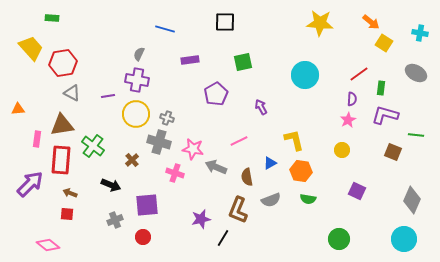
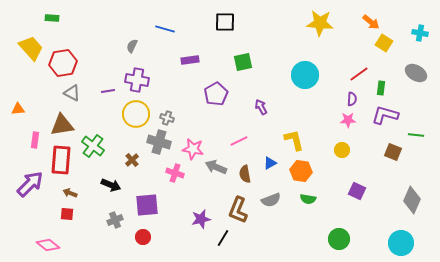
gray semicircle at (139, 54): moved 7 px left, 8 px up
purple line at (108, 96): moved 5 px up
pink star at (348, 120): rotated 28 degrees clockwise
pink rectangle at (37, 139): moved 2 px left, 1 px down
brown semicircle at (247, 177): moved 2 px left, 3 px up
cyan circle at (404, 239): moved 3 px left, 4 px down
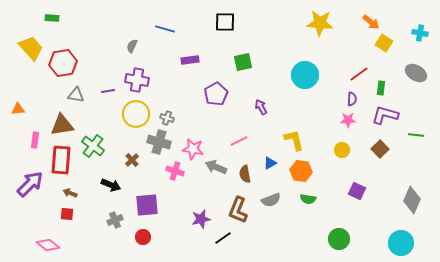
gray triangle at (72, 93): moved 4 px right, 2 px down; rotated 18 degrees counterclockwise
brown square at (393, 152): moved 13 px left, 3 px up; rotated 24 degrees clockwise
pink cross at (175, 173): moved 2 px up
black line at (223, 238): rotated 24 degrees clockwise
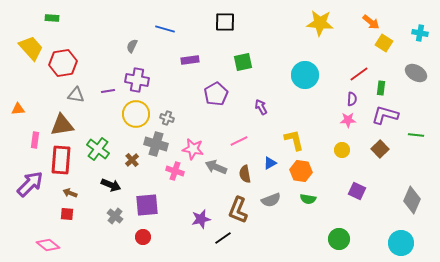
gray cross at (159, 142): moved 3 px left, 2 px down
green cross at (93, 146): moved 5 px right, 3 px down
gray cross at (115, 220): moved 4 px up; rotated 28 degrees counterclockwise
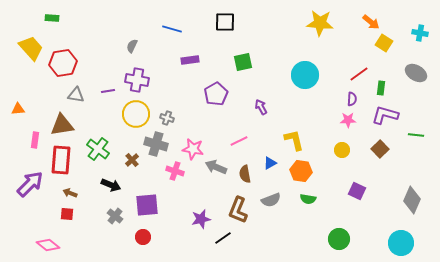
blue line at (165, 29): moved 7 px right
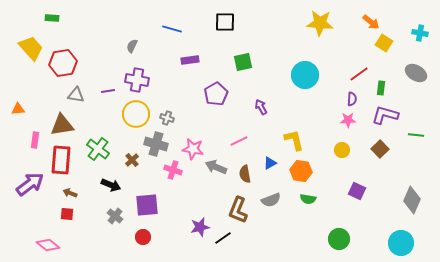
pink cross at (175, 171): moved 2 px left, 1 px up
purple arrow at (30, 184): rotated 8 degrees clockwise
purple star at (201, 219): moved 1 px left, 8 px down
